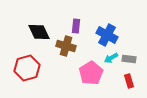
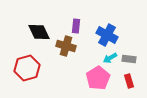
cyan arrow: moved 1 px left
pink pentagon: moved 7 px right, 5 px down
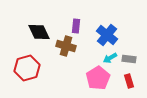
blue cross: rotated 10 degrees clockwise
